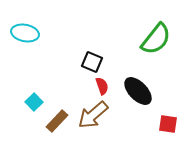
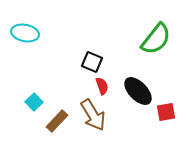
brown arrow: rotated 80 degrees counterclockwise
red square: moved 2 px left, 12 px up; rotated 18 degrees counterclockwise
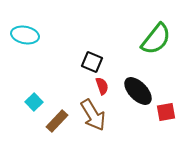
cyan ellipse: moved 2 px down
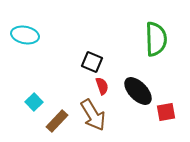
green semicircle: rotated 40 degrees counterclockwise
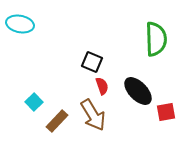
cyan ellipse: moved 5 px left, 11 px up
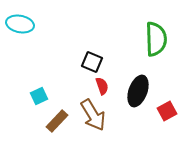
black ellipse: rotated 64 degrees clockwise
cyan square: moved 5 px right, 6 px up; rotated 18 degrees clockwise
red square: moved 1 px right, 1 px up; rotated 18 degrees counterclockwise
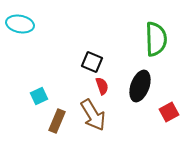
black ellipse: moved 2 px right, 5 px up
red square: moved 2 px right, 1 px down
brown rectangle: rotated 20 degrees counterclockwise
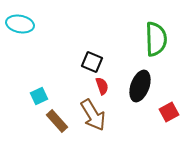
brown rectangle: rotated 65 degrees counterclockwise
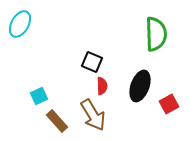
cyan ellipse: rotated 72 degrees counterclockwise
green semicircle: moved 5 px up
red semicircle: rotated 18 degrees clockwise
red square: moved 8 px up
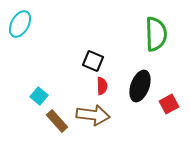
black square: moved 1 px right, 1 px up
cyan square: rotated 24 degrees counterclockwise
brown arrow: rotated 52 degrees counterclockwise
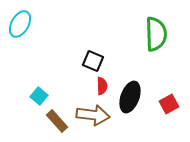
black ellipse: moved 10 px left, 11 px down
